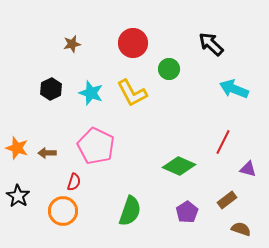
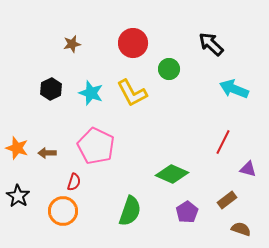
green diamond: moved 7 px left, 8 px down
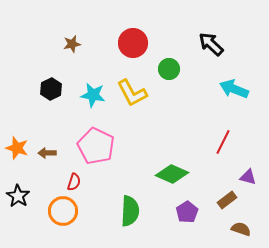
cyan star: moved 2 px right, 2 px down; rotated 10 degrees counterclockwise
purple triangle: moved 8 px down
green semicircle: rotated 16 degrees counterclockwise
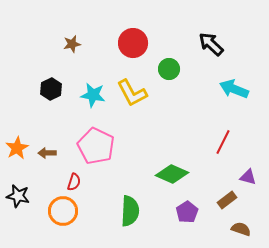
orange star: rotated 25 degrees clockwise
black star: rotated 20 degrees counterclockwise
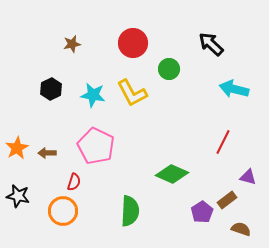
cyan arrow: rotated 8 degrees counterclockwise
purple pentagon: moved 15 px right
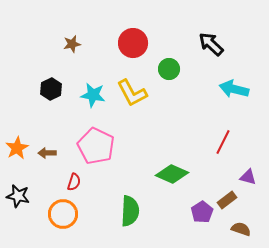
orange circle: moved 3 px down
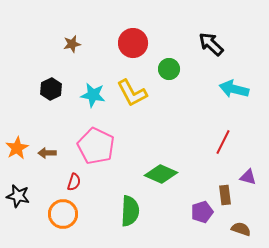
green diamond: moved 11 px left
brown rectangle: moved 2 px left, 5 px up; rotated 60 degrees counterclockwise
purple pentagon: rotated 15 degrees clockwise
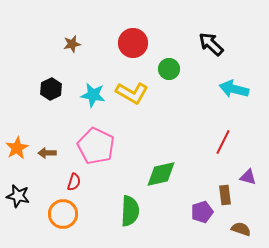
yellow L-shape: rotated 32 degrees counterclockwise
green diamond: rotated 36 degrees counterclockwise
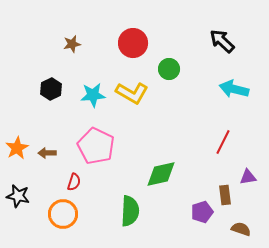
black arrow: moved 11 px right, 3 px up
cyan star: rotated 15 degrees counterclockwise
purple triangle: rotated 24 degrees counterclockwise
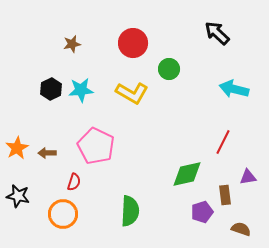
black arrow: moved 5 px left, 8 px up
cyan star: moved 12 px left, 5 px up
green diamond: moved 26 px right
